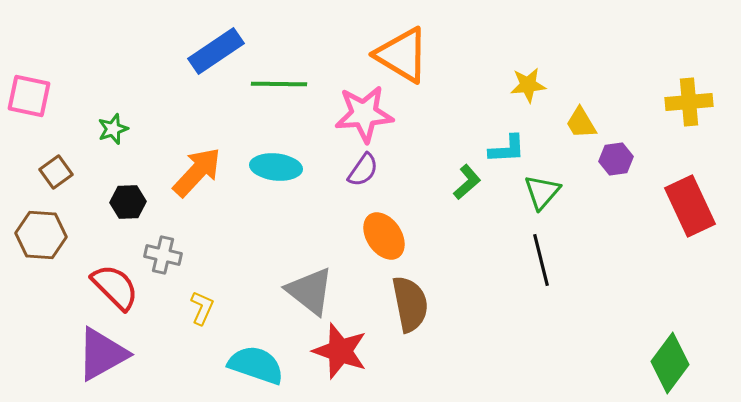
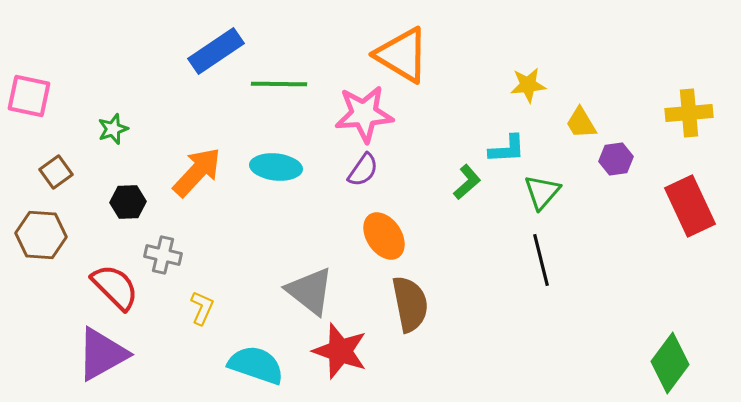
yellow cross: moved 11 px down
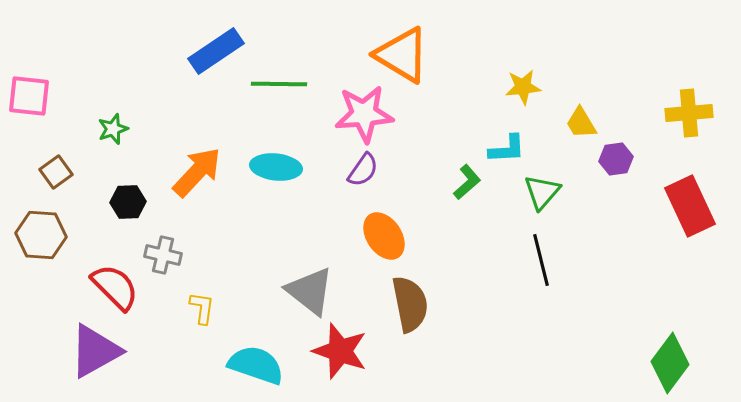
yellow star: moved 5 px left, 2 px down
pink square: rotated 6 degrees counterclockwise
yellow L-shape: rotated 16 degrees counterclockwise
purple triangle: moved 7 px left, 3 px up
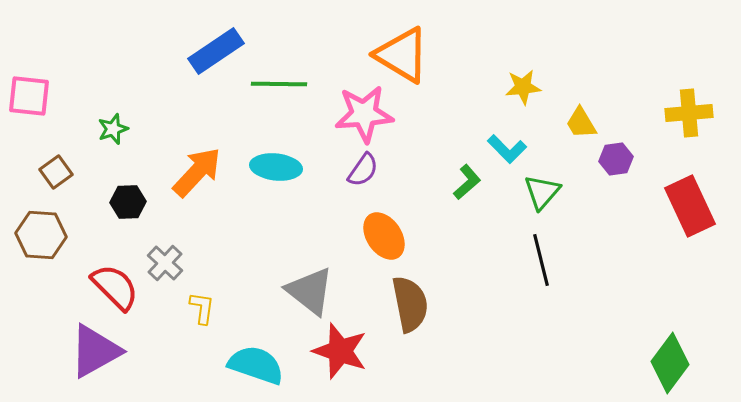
cyan L-shape: rotated 48 degrees clockwise
gray cross: moved 2 px right, 8 px down; rotated 30 degrees clockwise
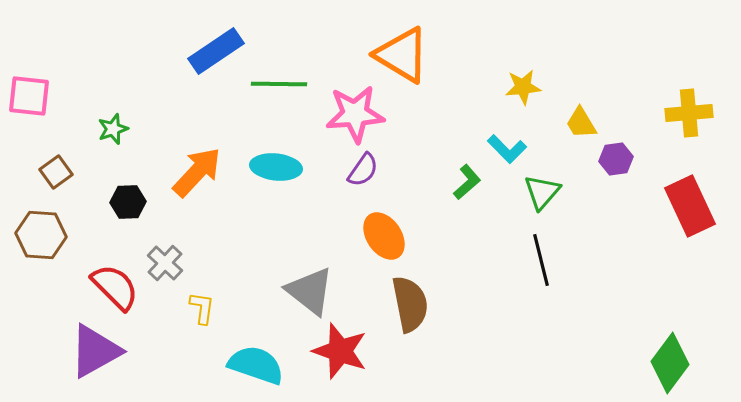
pink star: moved 9 px left
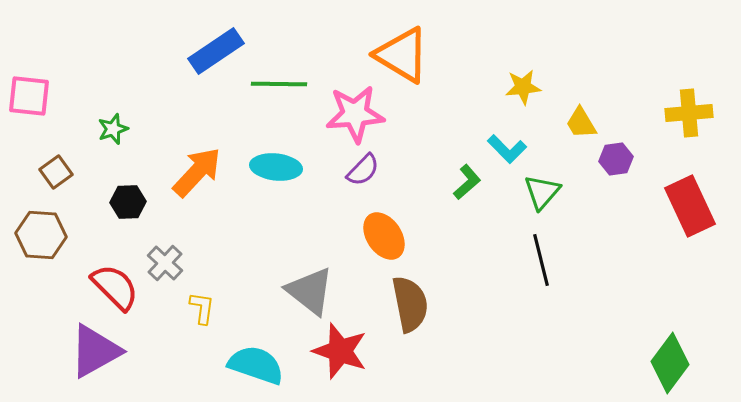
purple semicircle: rotated 9 degrees clockwise
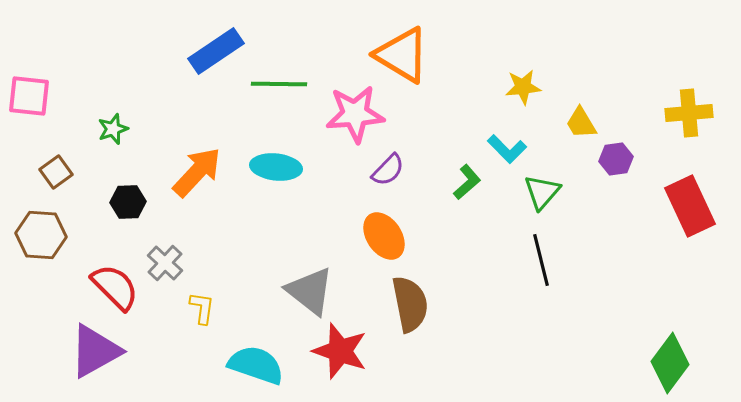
purple semicircle: moved 25 px right
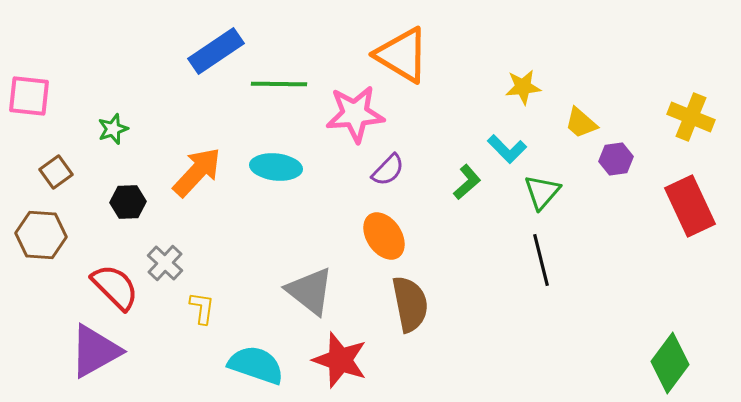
yellow cross: moved 2 px right, 4 px down; rotated 27 degrees clockwise
yellow trapezoid: rotated 18 degrees counterclockwise
red star: moved 9 px down
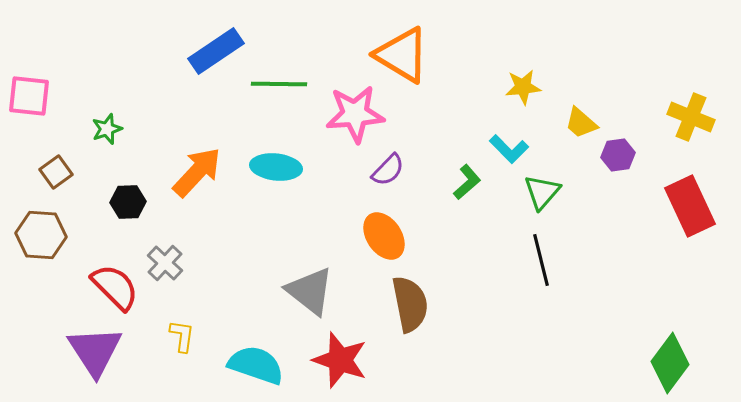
green star: moved 6 px left
cyan L-shape: moved 2 px right
purple hexagon: moved 2 px right, 4 px up
yellow L-shape: moved 20 px left, 28 px down
purple triangle: rotated 34 degrees counterclockwise
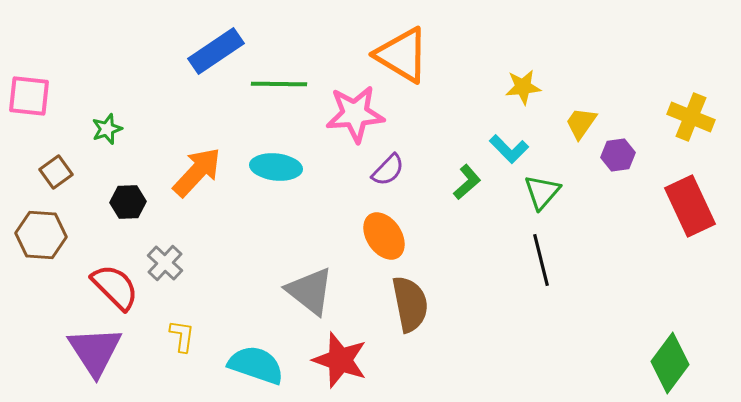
yellow trapezoid: rotated 84 degrees clockwise
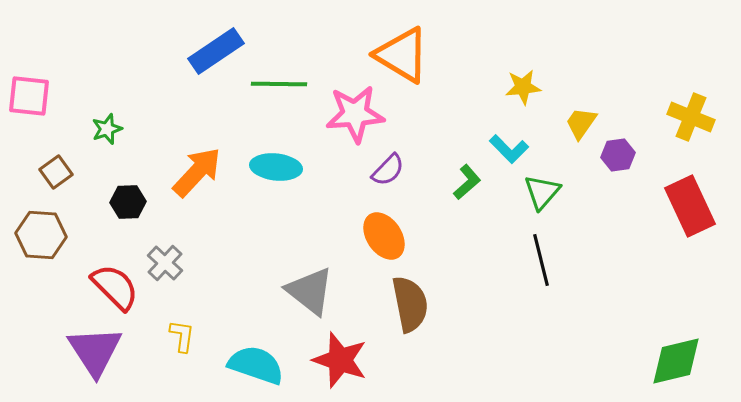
green diamond: moved 6 px right, 2 px up; rotated 40 degrees clockwise
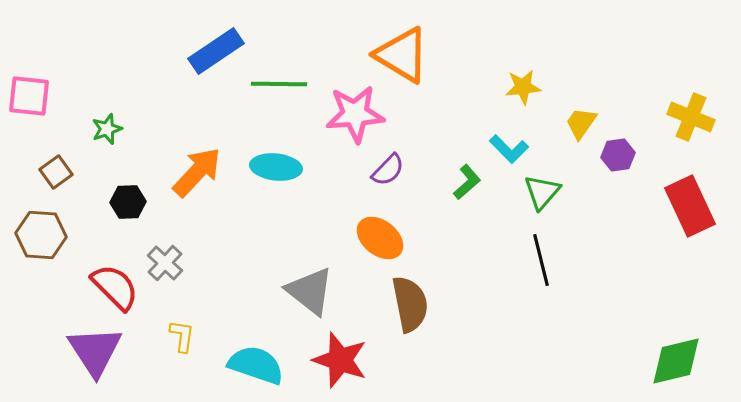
orange ellipse: moved 4 px left, 2 px down; rotated 18 degrees counterclockwise
